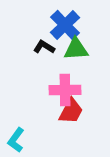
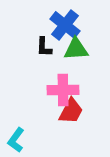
blue cross: rotated 8 degrees counterclockwise
black L-shape: rotated 120 degrees counterclockwise
pink cross: moved 2 px left
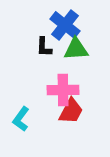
cyan L-shape: moved 5 px right, 21 px up
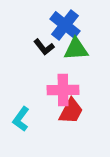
black L-shape: rotated 40 degrees counterclockwise
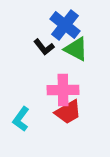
green triangle: rotated 32 degrees clockwise
red trapezoid: moved 3 px left, 1 px down; rotated 32 degrees clockwise
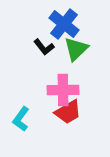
blue cross: moved 1 px left, 1 px up
green triangle: rotated 48 degrees clockwise
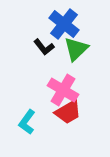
pink cross: rotated 32 degrees clockwise
cyan L-shape: moved 6 px right, 3 px down
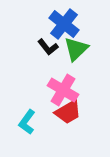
black L-shape: moved 4 px right
